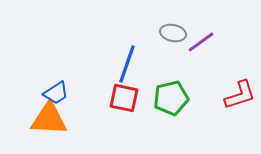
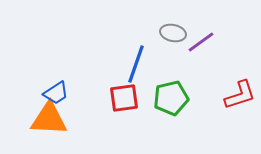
blue line: moved 9 px right
red square: rotated 20 degrees counterclockwise
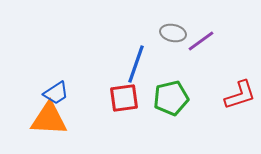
purple line: moved 1 px up
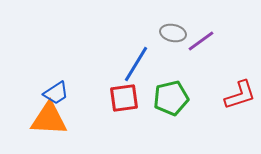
blue line: rotated 12 degrees clockwise
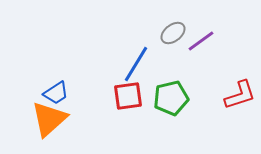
gray ellipse: rotated 50 degrees counterclockwise
red square: moved 4 px right, 2 px up
orange triangle: rotated 45 degrees counterclockwise
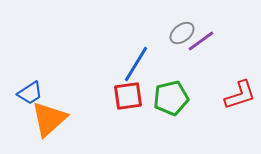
gray ellipse: moved 9 px right
blue trapezoid: moved 26 px left
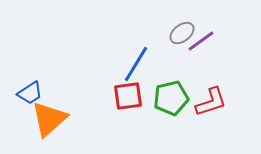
red L-shape: moved 29 px left, 7 px down
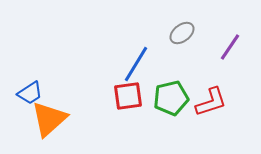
purple line: moved 29 px right, 6 px down; rotated 20 degrees counterclockwise
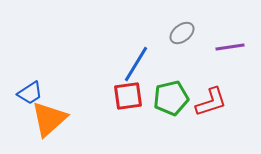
purple line: rotated 48 degrees clockwise
